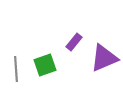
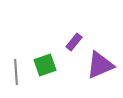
purple triangle: moved 4 px left, 7 px down
gray line: moved 3 px down
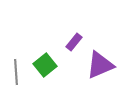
green square: rotated 20 degrees counterclockwise
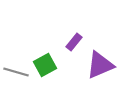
green square: rotated 10 degrees clockwise
gray line: rotated 70 degrees counterclockwise
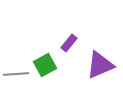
purple rectangle: moved 5 px left, 1 px down
gray line: moved 2 px down; rotated 20 degrees counterclockwise
